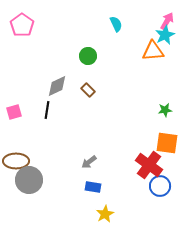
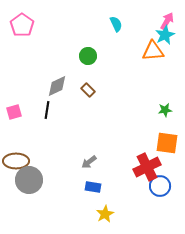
red cross: moved 2 px left, 2 px down; rotated 28 degrees clockwise
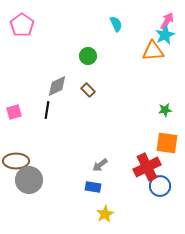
gray arrow: moved 11 px right, 3 px down
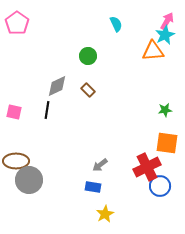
pink pentagon: moved 5 px left, 2 px up
pink square: rotated 28 degrees clockwise
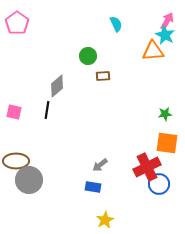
cyan star: rotated 18 degrees counterclockwise
gray diamond: rotated 15 degrees counterclockwise
brown rectangle: moved 15 px right, 14 px up; rotated 48 degrees counterclockwise
green star: moved 4 px down
blue circle: moved 1 px left, 2 px up
yellow star: moved 6 px down
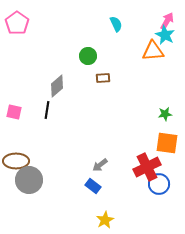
brown rectangle: moved 2 px down
blue rectangle: moved 1 px up; rotated 28 degrees clockwise
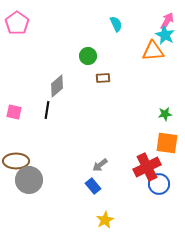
blue rectangle: rotated 14 degrees clockwise
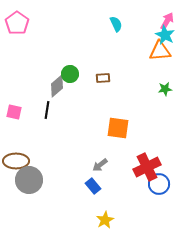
orange triangle: moved 7 px right
green circle: moved 18 px left, 18 px down
green star: moved 25 px up
orange square: moved 49 px left, 15 px up
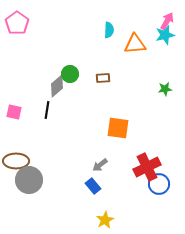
cyan semicircle: moved 7 px left, 6 px down; rotated 28 degrees clockwise
cyan star: rotated 30 degrees clockwise
orange triangle: moved 25 px left, 7 px up
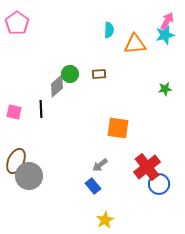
brown rectangle: moved 4 px left, 4 px up
black line: moved 6 px left, 1 px up; rotated 12 degrees counterclockwise
brown ellipse: rotated 65 degrees counterclockwise
red cross: rotated 12 degrees counterclockwise
gray circle: moved 4 px up
